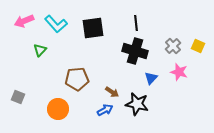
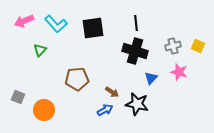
gray cross: rotated 28 degrees clockwise
orange circle: moved 14 px left, 1 px down
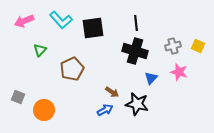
cyan L-shape: moved 5 px right, 4 px up
brown pentagon: moved 5 px left, 10 px up; rotated 20 degrees counterclockwise
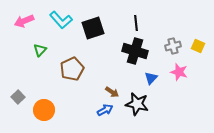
black square: rotated 10 degrees counterclockwise
gray square: rotated 24 degrees clockwise
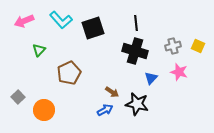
green triangle: moved 1 px left
brown pentagon: moved 3 px left, 4 px down
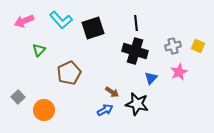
pink star: rotated 30 degrees clockwise
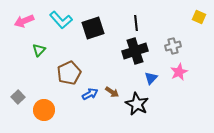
yellow square: moved 1 px right, 29 px up
black cross: rotated 35 degrees counterclockwise
black star: rotated 15 degrees clockwise
blue arrow: moved 15 px left, 16 px up
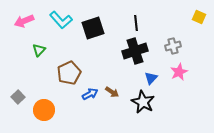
black star: moved 6 px right, 2 px up
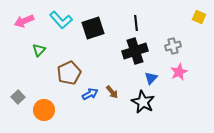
brown arrow: rotated 16 degrees clockwise
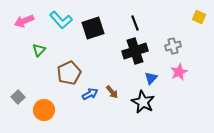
black line: moved 1 px left; rotated 14 degrees counterclockwise
